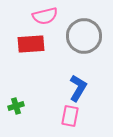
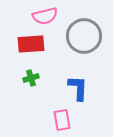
blue L-shape: rotated 28 degrees counterclockwise
green cross: moved 15 px right, 28 px up
pink rectangle: moved 8 px left, 4 px down; rotated 20 degrees counterclockwise
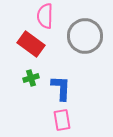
pink semicircle: rotated 105 degrees clockwise
gray circle: moved 1 px right
red rectangle: rotated 40 degrees clockwise
blue L-shape: moved 17 px left
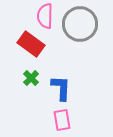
gray circle: moved 5 px left, 12 px up
green cross: rotated 28 degrees counterclockwise
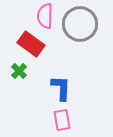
green cross: moved 12 px left, 7 px up
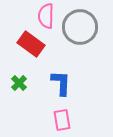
pink semicircle: moved 1 px right
gray circle: moved 3 px down
green cross: moved 12 px down
blue L-shape: moved 5 px up
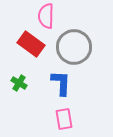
gray circle: moved 6 px left, 20 px down
green cross: rotated 14 degrees counterclockwise
pink rectangle: moved 2 px right, 1 px up
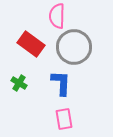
pink semicircle: moved 11 px right
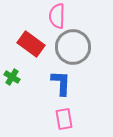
gray circle: moved 1 px left
green cross: moved 7 px left, 6 px up
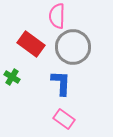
pink rectangle: rotated 45 degrees counterclockwise
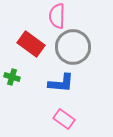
green cross: rotated 14 degrees counterclockwise
blue L-shape: rotated 92 degrees clockwise
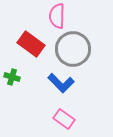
gray circle: moved 2 px down
blue L-shape: rotated 40 degrees clockwise
